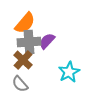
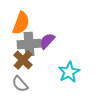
orange semicircle: moved 4 px left; rotated 20 degrees counterclockwise
gray cross: moved 2 px down
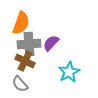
purple semicircle: moved 4 px right, 2 px down
brown cross: moved 2 px right, 1 px down; rotated 18 degrees counterclockwise
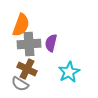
orange semicircle: moved 2 px down
purple semicircle: rotated 30 degrees counterclockwise
brown cross: moved 2 px right, 8 px down
gray semicircle: rotated 18 degrees counterclockwise
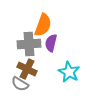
orange semicircle: moved 22 px right
cyan star: rotated 15 degrees counterclockwise
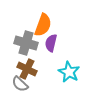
gray cross: moved 3 px left, 1 px up; rotated 20 degrees clockwise
gray semicircle: rotated 12 degrees clockwise
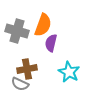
gray cross: moved 9 px left, 12 px up
brown cross: rotated 36 degrees counterclockwise
gray semicircle: rotated 18 degrees counterclockwise
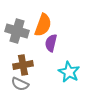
brown cross: moved 4 px left, 4 px up
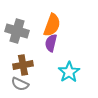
orange semicircle: moved 9 px right
cyan star: rotated 10 degrees clockwise
